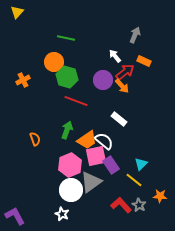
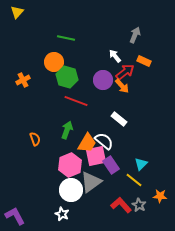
orange trapezoid: moved 3 px down; rotated 25 degrees counterclockwise
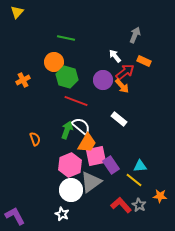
white semicircle: moved 23 px left, 15 px up
cyan triangle: moved 1 px left, 2 px down; rotated 40 degrees clockwise
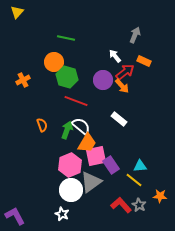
orange semicircle: moved 7 px right, 14 px up
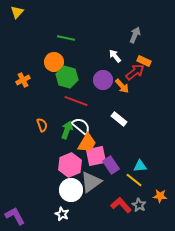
red arrow: moved 10 px right
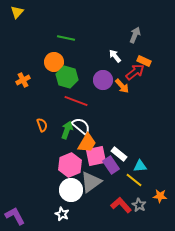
white rectangle: moved 35 px down
